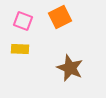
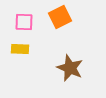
pink square: moved 1 px right, 1 px down; rotated 18 degrees counterclockwise
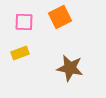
yellow rectangle: moved 4 px down; rotated 24 degrees counterclockwise
brown star: rotated 12 degrees counterclockwise
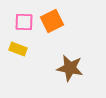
orange square: moved 8 px left, 4 px down
yellow rectangle: moved 2 px left, 4 px up; rotated 42 degrees clockwise
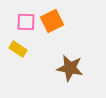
pink square: moved 2 px right
yellow rectangle: rotated 12 degrees clockwise
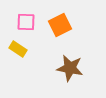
orange square: moved 8 px right, 4 px down
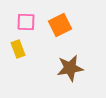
yellow rectangle: rotated 36 degrees clockwise
brown star: rotated 20 degrees counterclockwise
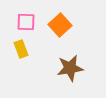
orange square: rotated 15 degrees counterclockwise
yellow rectangle: moved 3 px right
